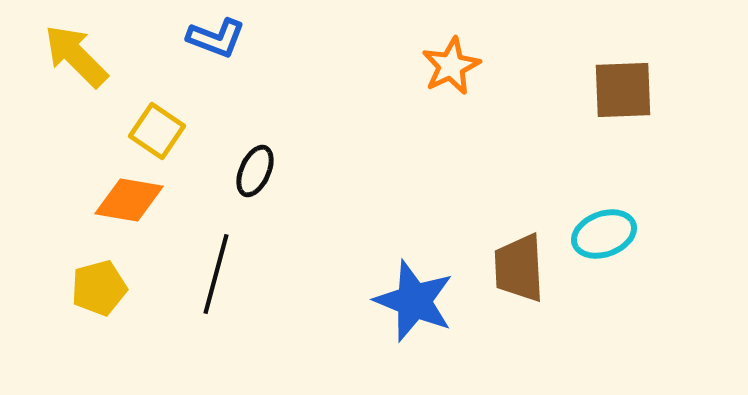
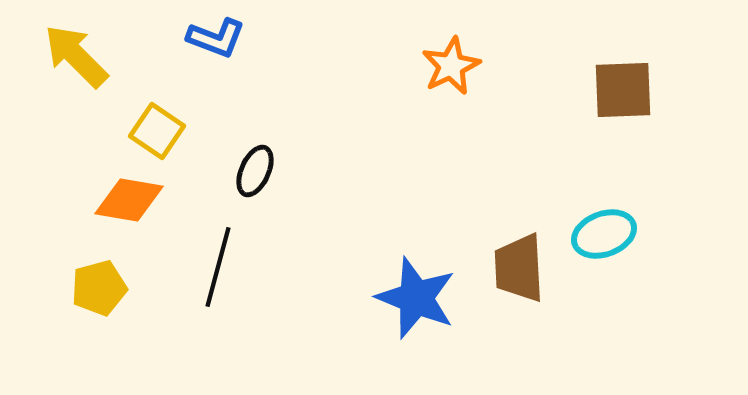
black line: moved 2 px right, 7 px up
blue star: moved 2 px right, 3 px up
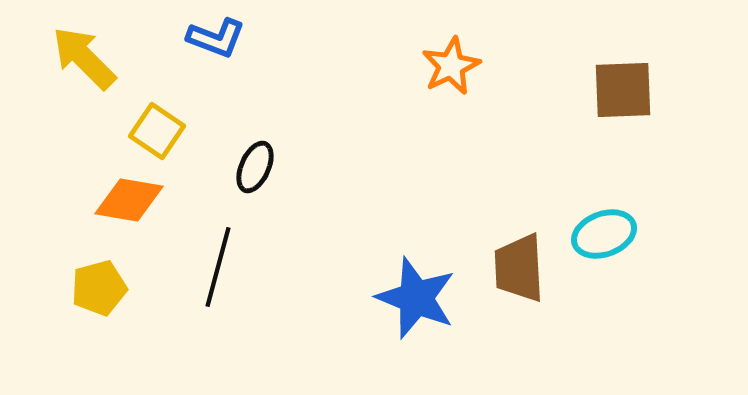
yellow arrow: moved 8 px right, 2 px down
black ellipse: moved 4 px up
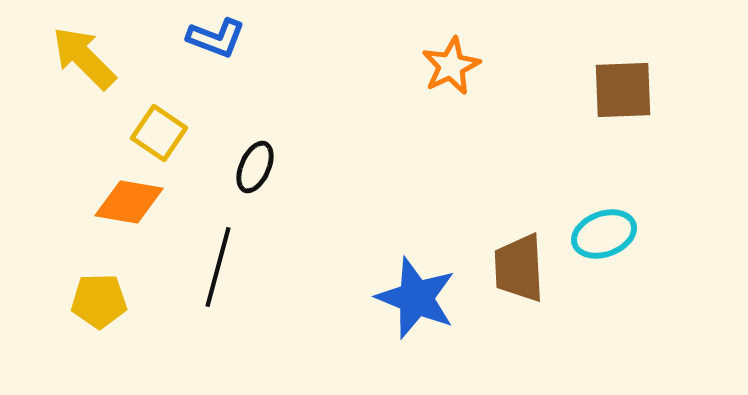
yellow square: moved 2 px right, 2 px down
orange diamond: moved 2 px down
yellow pentagon: moved 13 px down; rotated 14 degrees clockwise
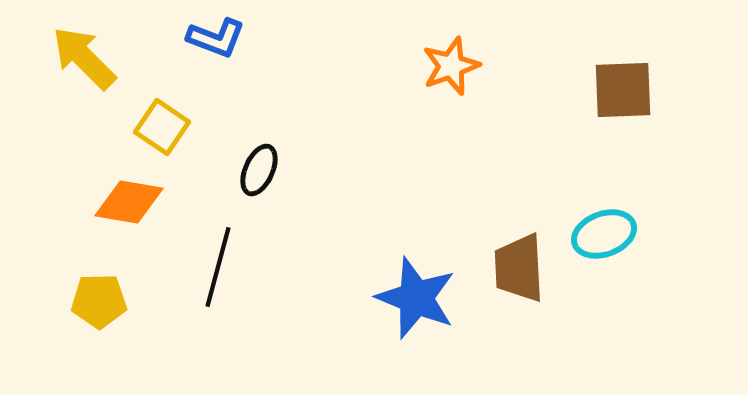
orange star: rotated 6 degrees clockwise
yellow square: moved 3 px right, 6 px up
black ellipse: moved 4 px right, 3 px down
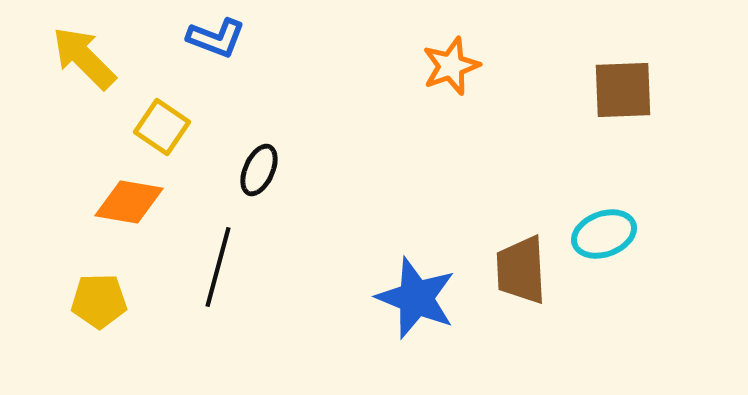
brown trapezoid: moved 2 px right, 2 px down
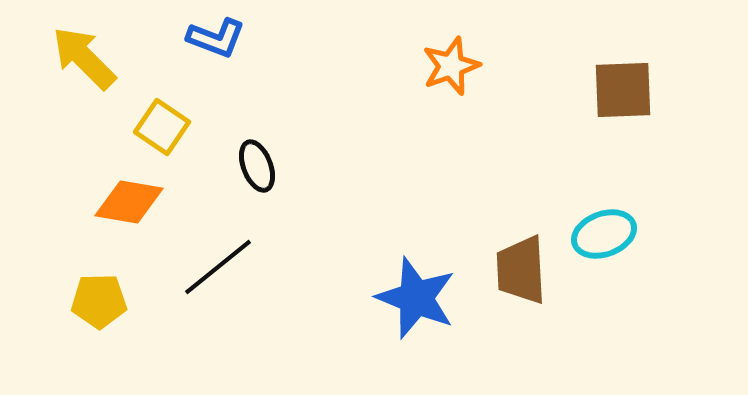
black ellipse: moved 2 px left, 4 px up; rotated 45 degrees counterclockwise
black line: rotated 36 degrees clockwise
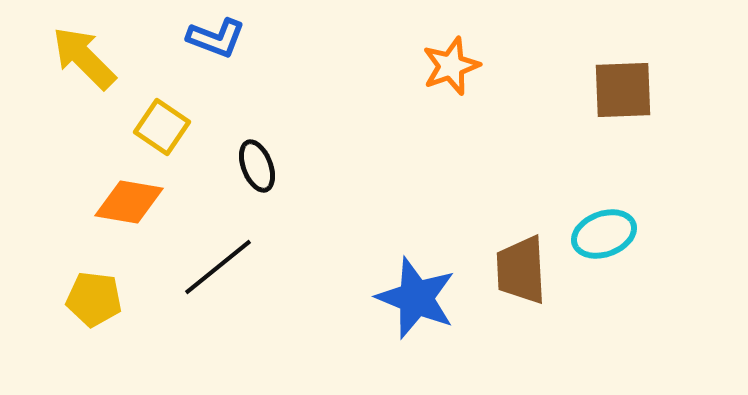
yellow pentagon: moved 5 px left, 2 px up; rotated 8 degrees clockwise
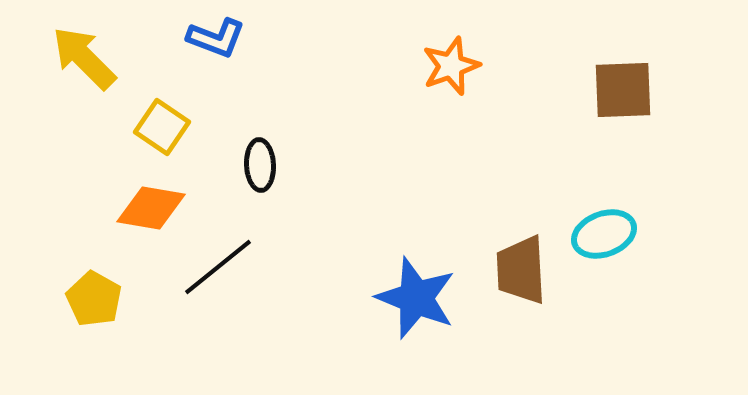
black ellipse: moved 3 px right, 1 px up; rotated 18 degrees clockwise
orange diamond: moved 22 px right, 6 px down
yellow pentagon: rotated 22 degrees clockwise
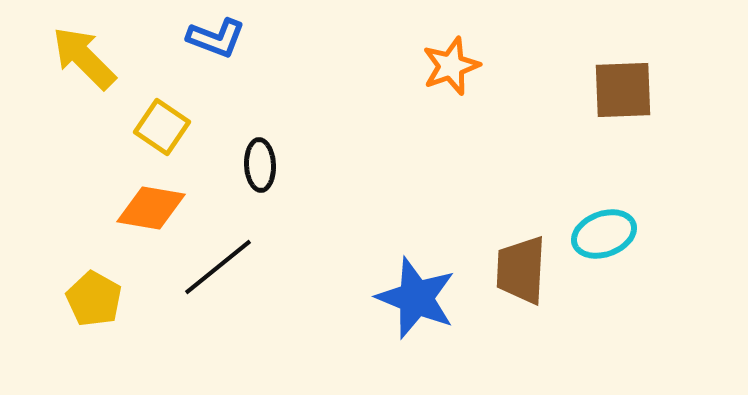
brown trapezoid: rotated 6 degrees clockwise
